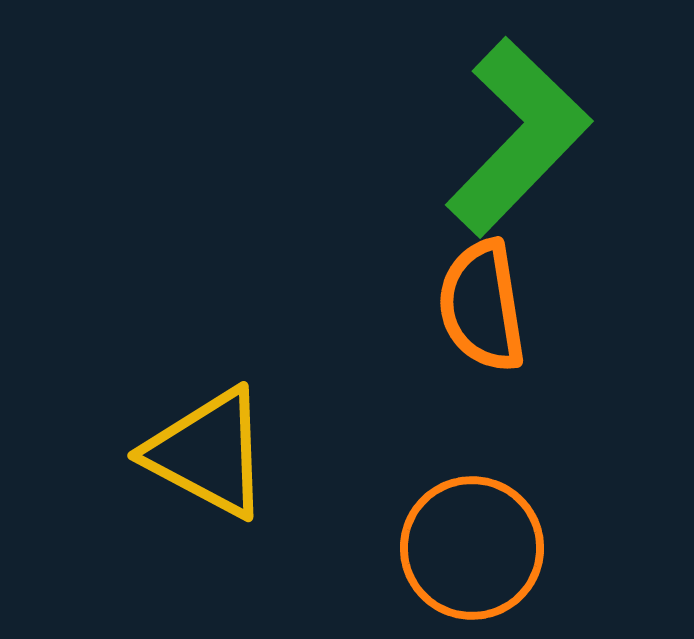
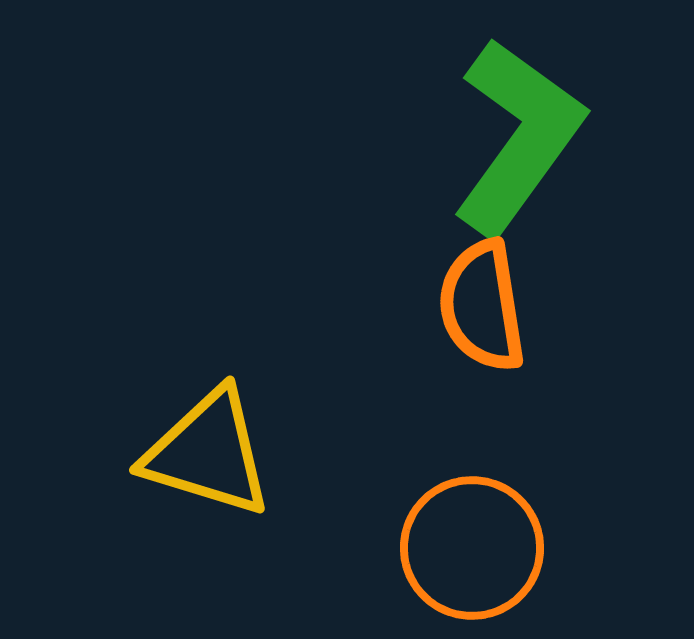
green L-shape: rotated 8 degrees counterclockwise
yellow triangle: rotated 11 degrees counterclockwise
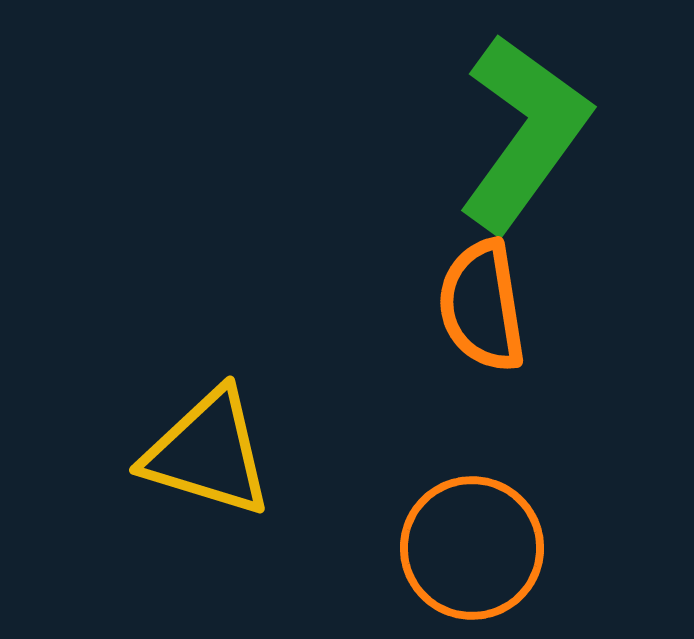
green L-shape: moved 6 px right, 4 px up
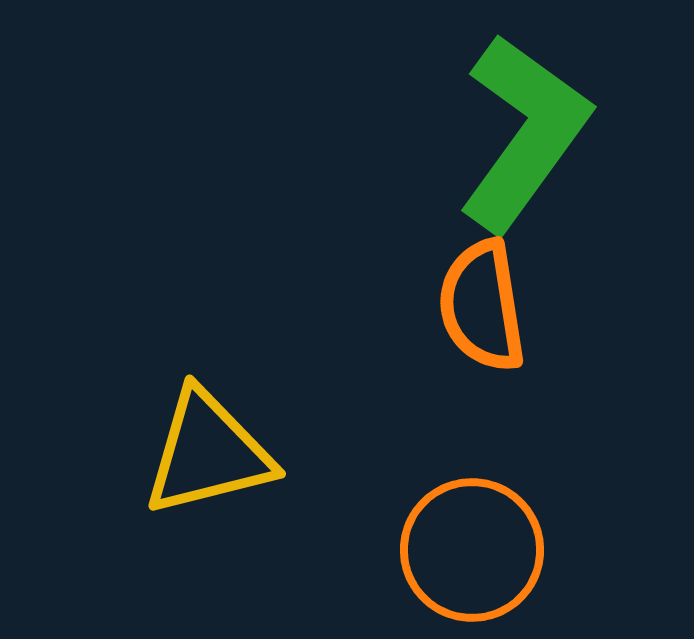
yellow triangle: rotated 31 degrees counterclockwise
orange circle: moved 2 px down
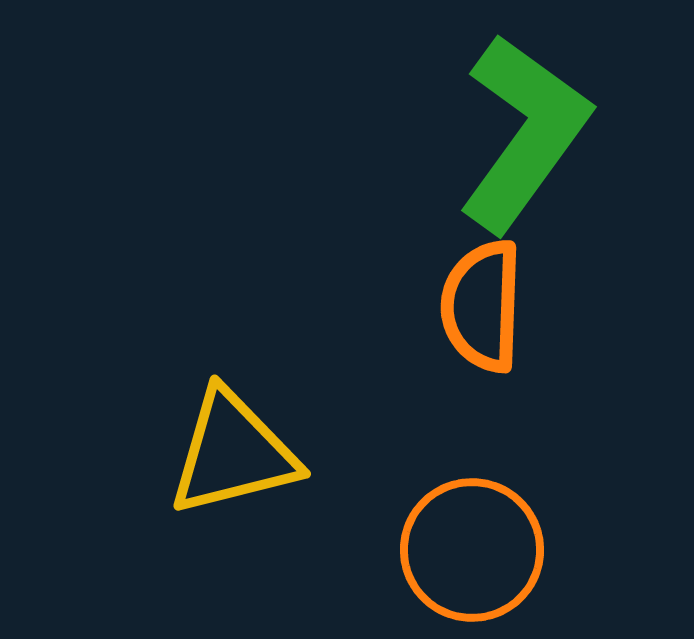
orange semicircle: rotated 11 degrees clockwise
yellow triangle: moved 25 px right
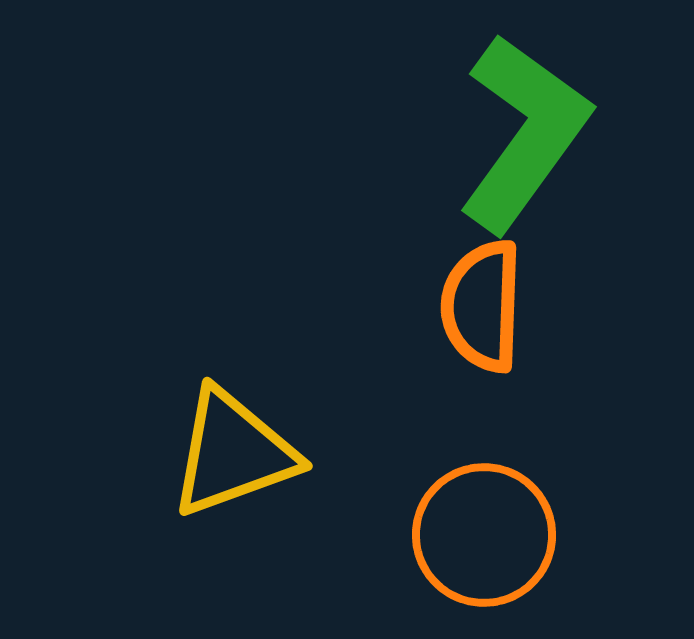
yellow triangle: rotated 6 degrees counterclockwise
orange circle: moved 12 px right, 15 px up
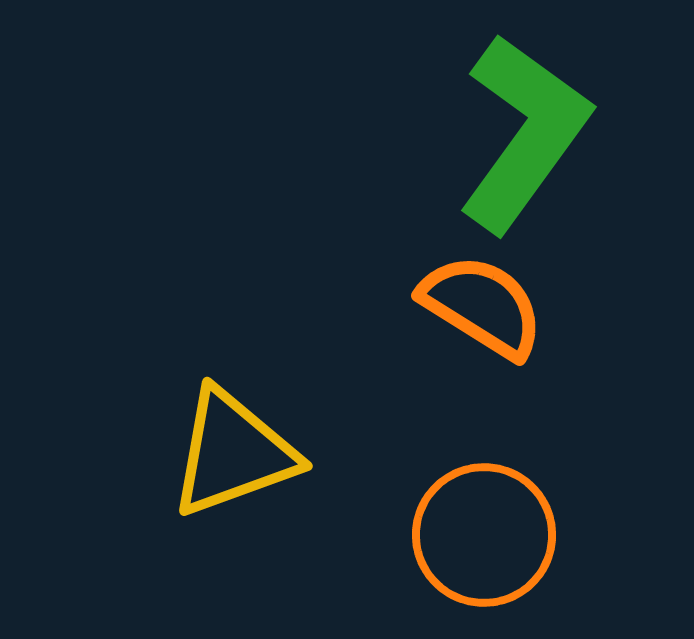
orange semicircle: rotated 120 degrees clockwise
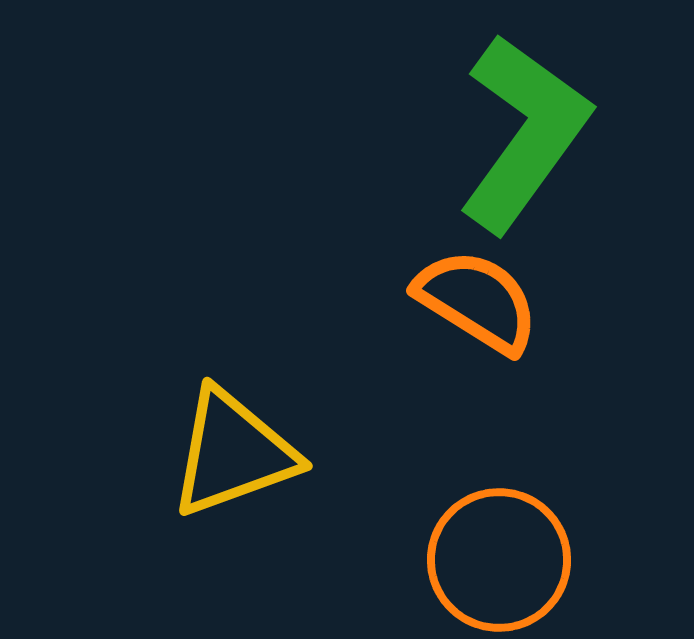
orange semicircle: moved 5 px left, 5 px up
orange circle: moved 15 px right, 25 px down
